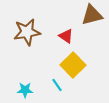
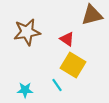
red triangle: moved 1 px right, 3 px down
yellow square: rotated 15 degrees counterclockwise
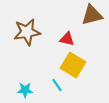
red triangle: rotated 21 degrees counterclockwise
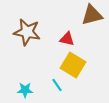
brown star: rotated 20 degrees clockwise
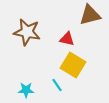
brown triangle: moved 2 px left
cyan star: moved 1 px right
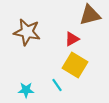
red triangle: moved 5 px right; rotated 42 degrees counterclockwise
yellow square: moved 2 px right
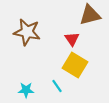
red triangle: rotated 35 degrees counterclockwise
cyan line: moved 1 px down
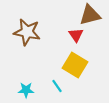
red triangle: moved 4 px right, 4 px up
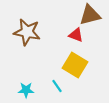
red triangle: rotated 35 degrees counterclockwise
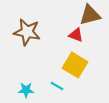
cyan line: rotated 24 degrees counterclockwise
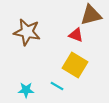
brown triangle: moved 1 px right
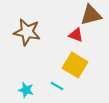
cyan star: rotated 14 degrees clockwise
